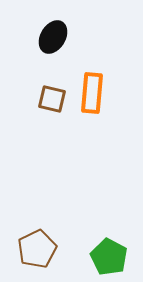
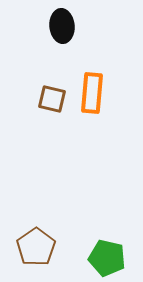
black ellipse: moved 9 px right, 11 px up; rotated 36 degrees counterclockwise
brown pentagon: moved 1 px left, 2 px up; rotated 9 degrees counterclockwise
green pentagon: moved 2 px left, 1 px down; rotated 15 degrees counterclockwise
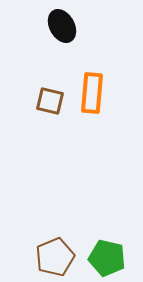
black ellipse: rotated 24 degrees counterclockwise
brown square: moved 2 px left, 2 px down
brown pentagon: moved 19 px right, 10 px down; rotated 12 degrees clockwise
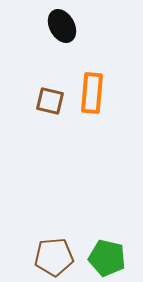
brown pentagon: moved 1 px left; rotated 18 degrees clockwise
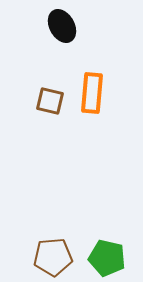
brown pentagon: moved 1 px left
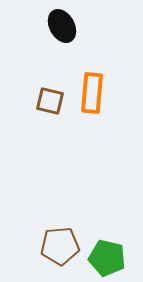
brown pentagon: moved 7 px right, 11 px up
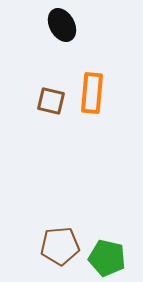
black ellipse: moved 1 px up
brown square: moved 1 px right
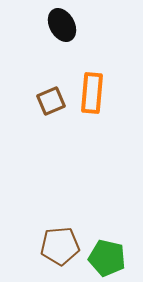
brown square: rotated 36 degrees counterclockwise
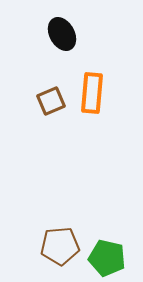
black ellipse: moved 9 px down
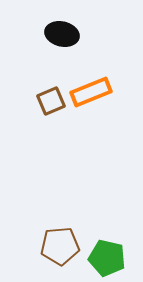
black ellipse: rotated 48 degrees counterclockwise
orange rectangle: moved 1 px left, 1 px up; rotated 63 degrees clockwise
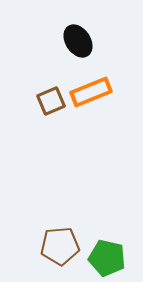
black ellipse: moved 16 px right, 7 px down; rotated 44 degrees clockwise
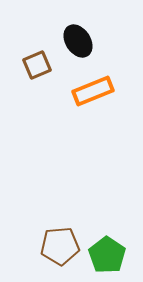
orange rectangle: moved 2 px right, 1 px up
brown square: moved 14 px left, 36 px up
green pentagon: moved 3 px up; rotated 21 degrees clockwise
